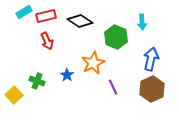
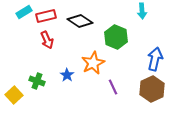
cyan arrow: moved 11 px up
red arrow: moved 1 px up
blue arrow: moved 4 px right
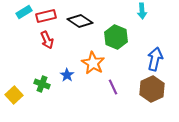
orange star: rotated 15 degrees counterclockwise
green cross: moved 5 px right, 3 px down
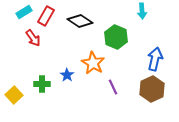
red rectangle: rotated 48 degrees counterclockwise
red arrow: moved 14 px left, 2 px up; rotated 12 degrees counterclockwise
green cross: rotated 21 degrees counterclockwise
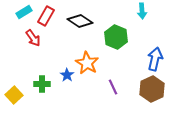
orange star: moved 6 px left
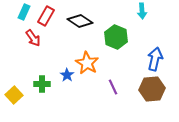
cyan rectangle: rotated 35 degrees counterclockwise
brown hexagon: rotated 20 degrees clockwise
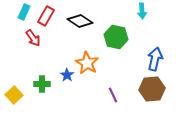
green hexagon: rotated 10 degrees counterclockwise
purple line: moved 8 px down
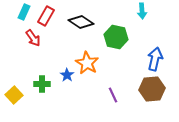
black diamond: moved 1 px right, 1 px down
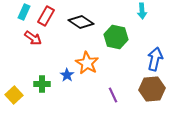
red arrow: rotated 18 degrees counterclockwise
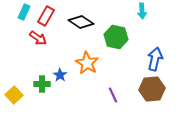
red arrow: moved 5 px right
blue star: moved 7 px left
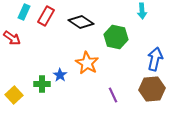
red arrow: moved 26 px left
